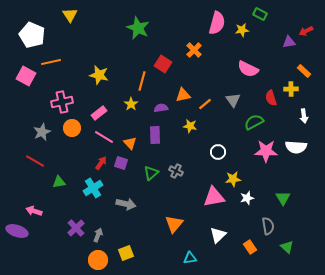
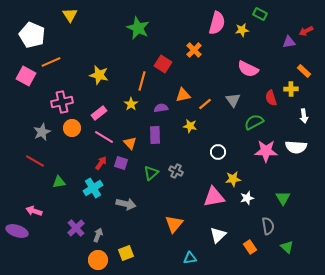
orange line at (51, 62): rotated 12 degrees counterclockwise
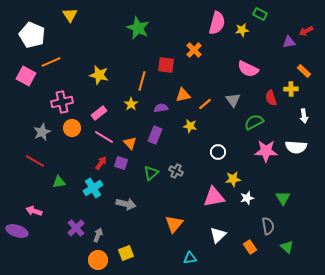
red square at (163, 64): moved 3 px right, 1 px down; rotated 24 degrees counterclockwise
purple rectangle at (155, 135): rotated 24 degrees clockwise
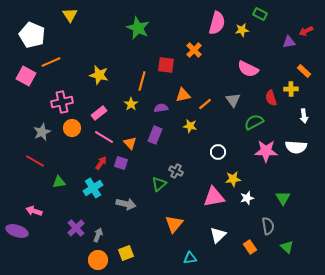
green triangle at (151, 173): moved 8 px right, 11 px down
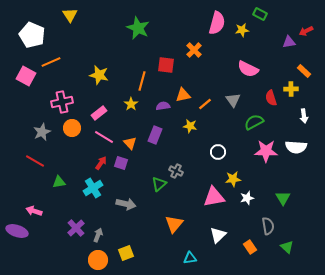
purple semicircle at (161, 108): moved 2 px right, 2 px up
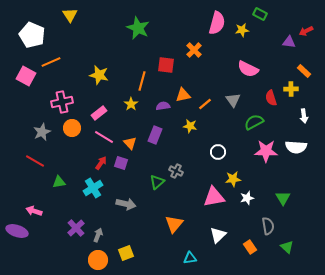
purple triangle at (289, 42): rotated 16 degrees clockwise
green triangle at (159, 184): moved 2 px left, 2 px up
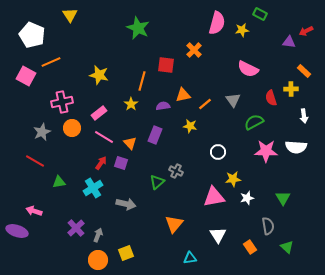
white triangle at (218, 235): rotated 18 degrees counterclockwise
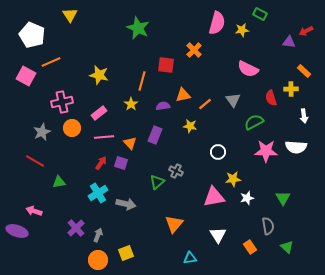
pink line at (104, 137): rotated 36 degrees counterclockwise
cyan cross at (93, 188): moved 5 px right, 5 px down
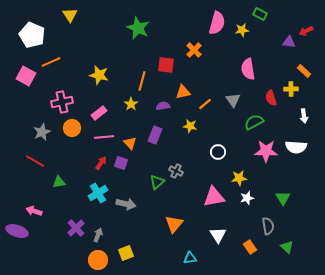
pink semicircle at (248, 69): rotated 55 degrees clockwise
orange triangle at (183, 95): moved 3 px up
yellow star at (233, 179): moved 6 px right, 1 px up
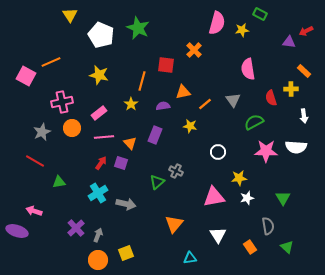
white pentagon at (32, 35): moved 69 px right
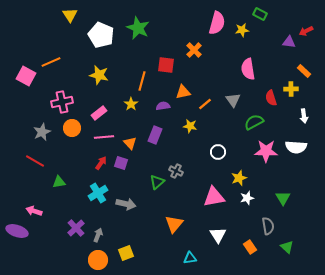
yellow star at (239, 178): rotated 14 degrees counterclockwise
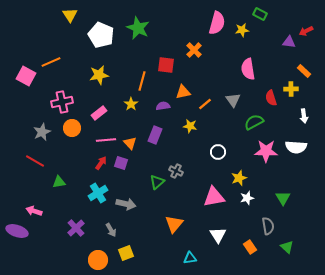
yellow star at (99, 75): rotated 24 degrees counterclockwise
pink line at (104, 137): moved 2 px right, 3 px down
gray arrow at (98, 235): moved 13 px right, 5 px up; rotated 128 degrees clockwise
